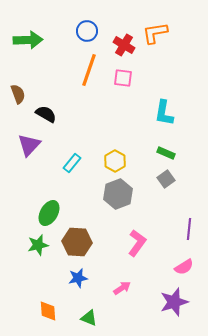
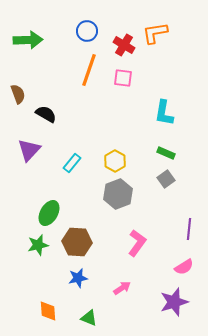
purple triangle: moved 5 px down
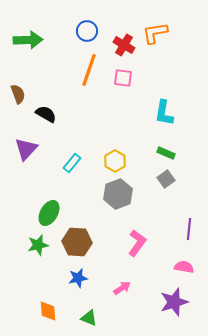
purple triangle: moved 3 px left, 1 px up
pink semicircle: rotated 138 degrees counterclockwise
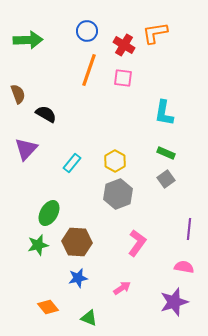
orange diamond: moved 4 px up; rotated 35 degrees counterclockwise
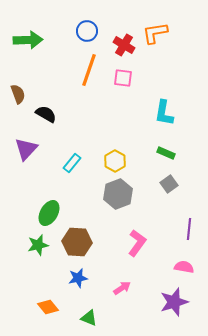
gray square: moved 3 px right, 5 px down
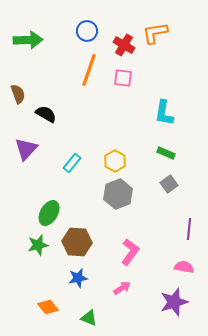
pink L-shape: moved 7 px left, 9 px down
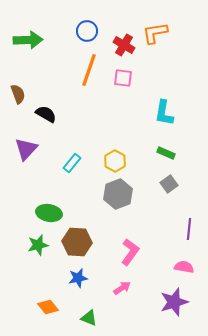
green ellipse: rotated 70 degrees clockwise
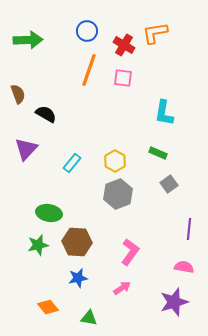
green rectangle: moved 8 px left
green triangle: rotated 12 degrees counterclockwise
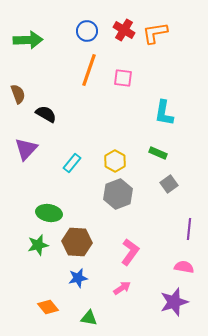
red cross: moved 15 px up
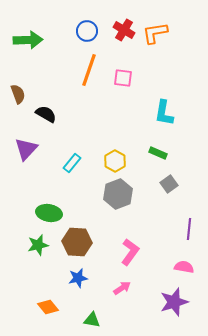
green triangle: moved 3 px right, 2 px down
